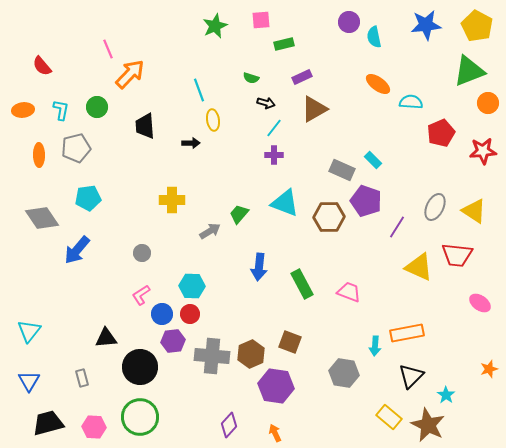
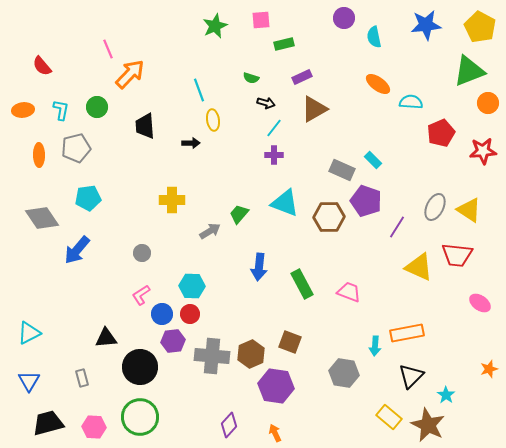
purple circle at (349, 22): moved 5 px left, 4 px up
yellow pentagon at (477, 26): moved 3 px right, 1 px down
yellow triangle at (474, 211): moved 5 px left, 1 px up
cyan triangle at (29, 331): moved 2 px down; rotated 25 degrees clockwise
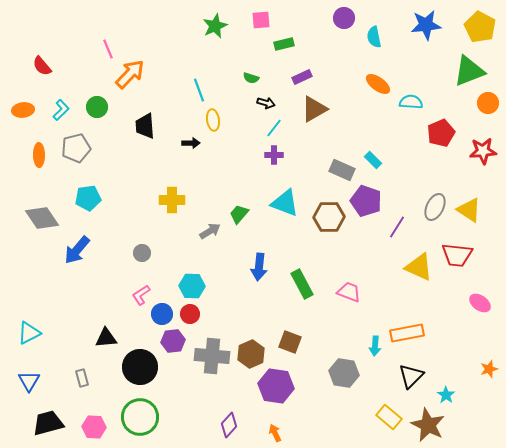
cyan L-shape at (61, 110): rotated 35 degrees clockwise
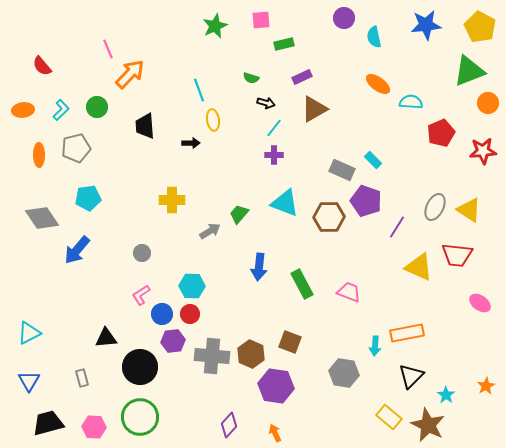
brown hexagon at (251, 354): rotated 12 degrees counterclockwise
orange star at (489, 369): moved 3 px left, 17 px down; rotated 12 degrees counterclockwise
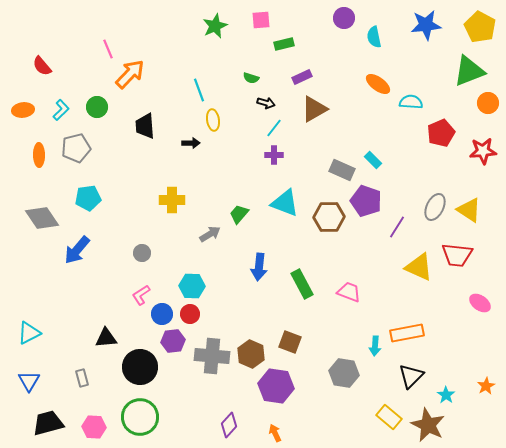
gray arrow at (210, 231): moved 3 px down
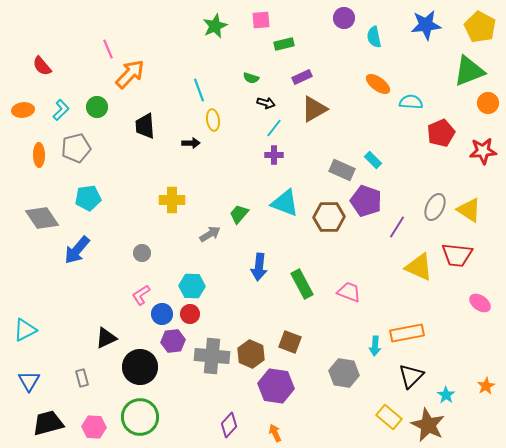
cyan triangle at (29, 333): moved 4 px left, 3 px up
black triangle at (106, 338): rotated 20 degrees counterclockwise
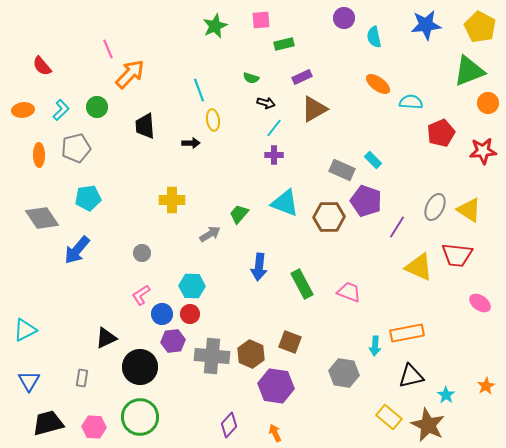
black triangle at (411, 376): rotated 32 degrees clockwise
gray rectangle at (82, 378): rotated 24 degrees clockwise
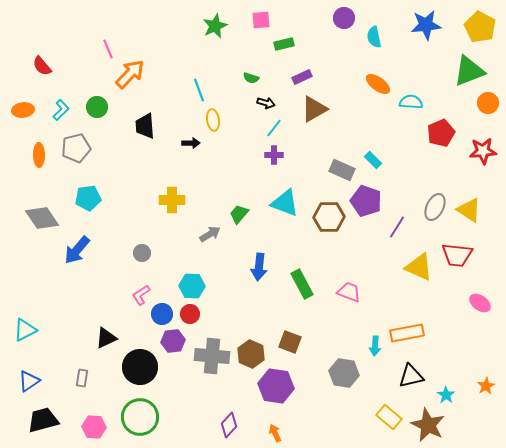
blue triangle at (29, 381): rotated 25 degrees clockwise
black trapezoid at (48, 423): moved 5 px left, 3 px up
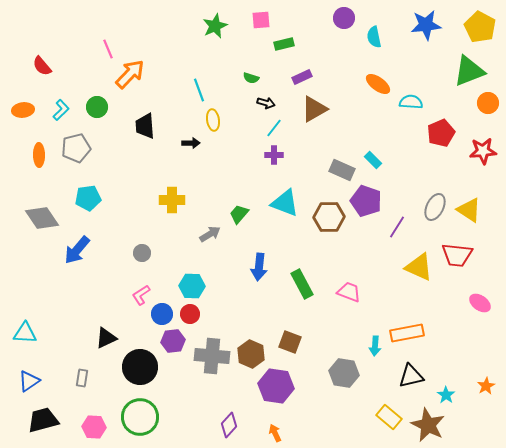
cyan triangle at (25, 330): moved 3 px down; rotated 30 degrees clockwise
